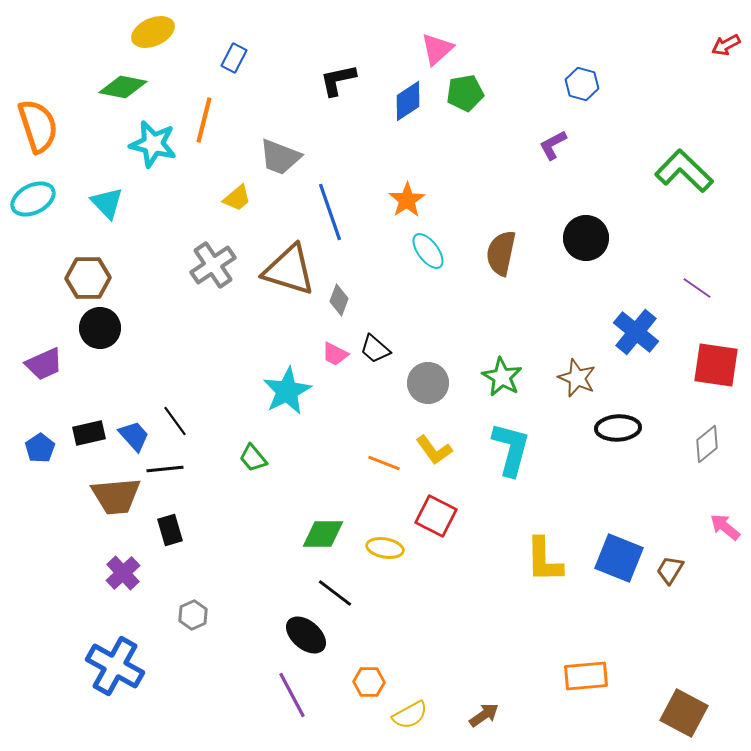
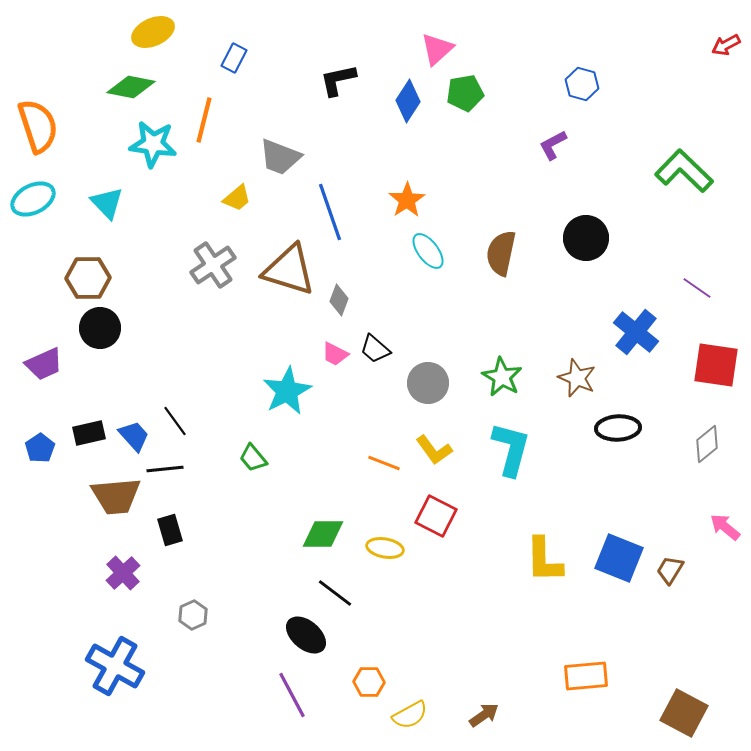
green diamond at (123, 87): moved 8 px right
blue diamond at (408, 101): rotated 24 degrees counterclockwise
cyan star at (153, 144): rotated 6 degrees counterclockwise
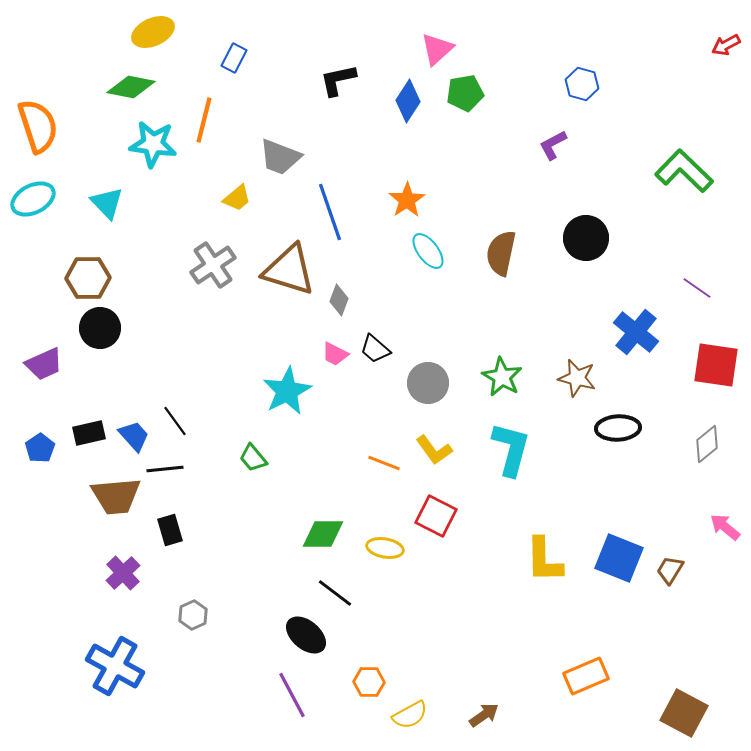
brown star at (577, 378): rotated 9 degrees counterclockwise
orange rectangle at (586, 676): rotated 18 degrees counterclockwise
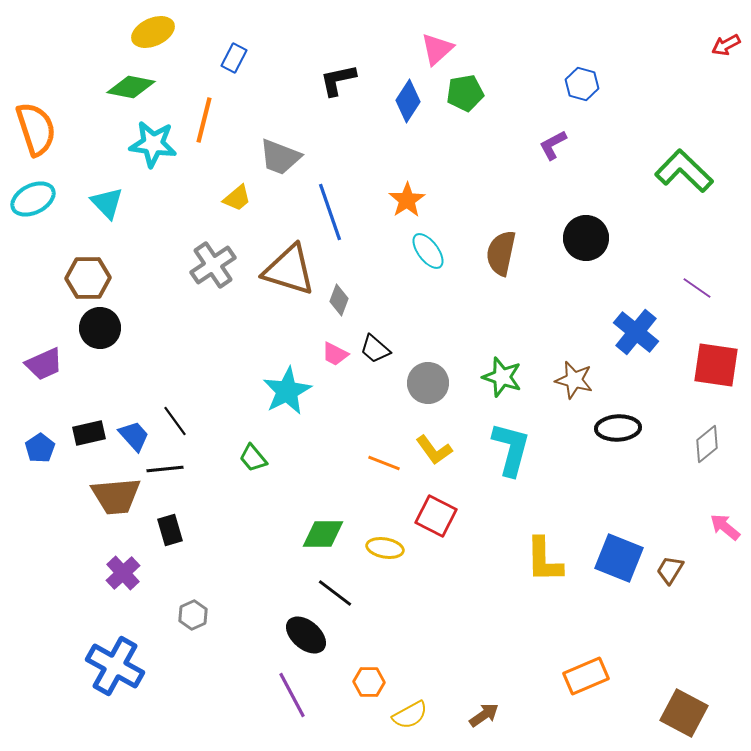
orange semicircle at (38, 126): moved 2 px left, 3 px down
green star at (502, 377): rotated 12 degrees counterclockwise
brown star at (577, 378): moved 3 px left, 2 px down
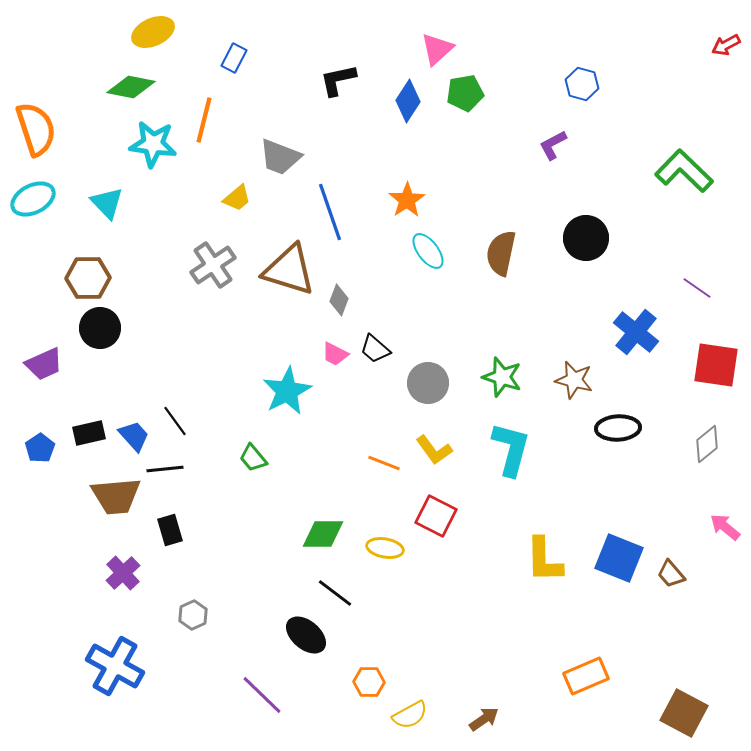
brown trapezoid at (670, 570): moved 1 px right, 4 px down; rotated 72 degrees counterclockwise
purple line at (292, 695): moved 30 px left; rotated 18 degrees counterclockwise
brown arrow at (484, 715): moved 4 px down
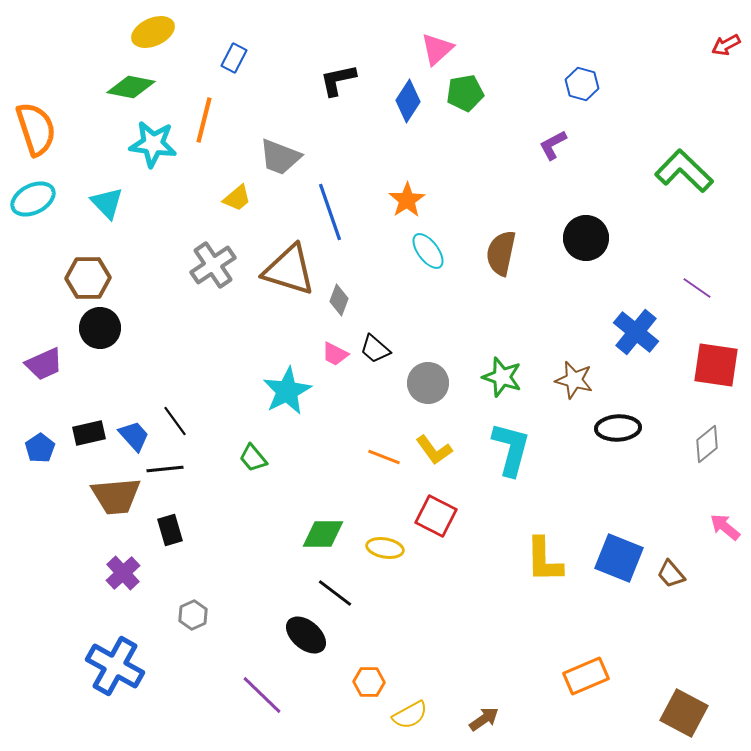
orange line at (384, 463): moved 6 px up
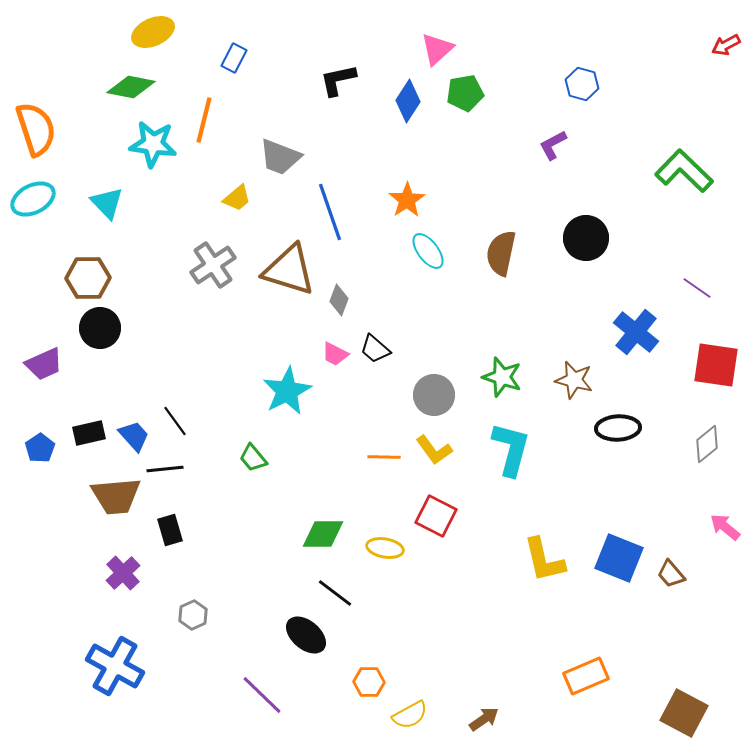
gray circle at (428, 383): moved 6 px right, 12 px down
orange line at (384, 457): rotated 20 degrees counterclockwise
yellow L-shape at (544, 560): rotated 12 degrees counterclockwise
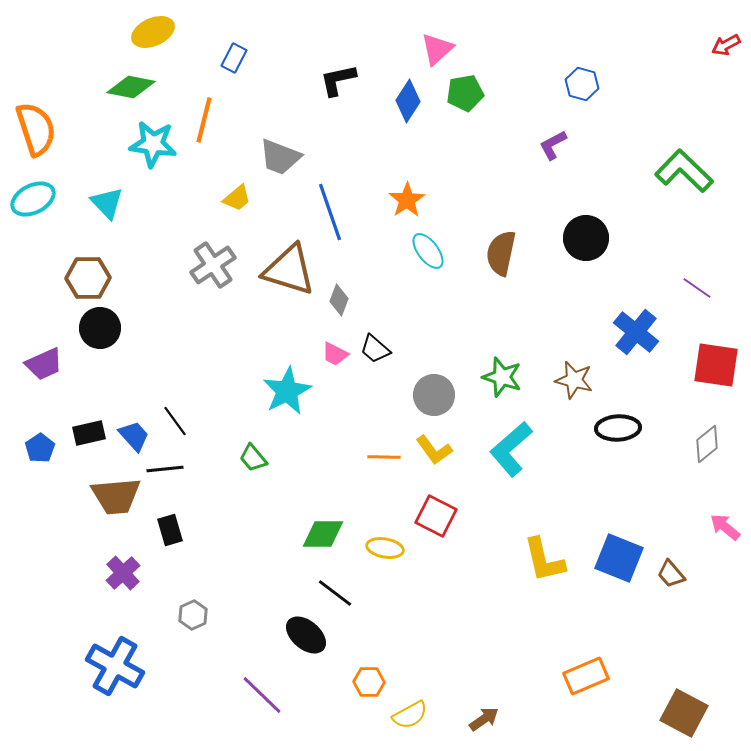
cyan L-shape at (511, 449): rotated 146 degrees counterclockwise
